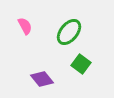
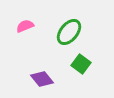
pink semicircle: rotated 84 degrees counterclockwise
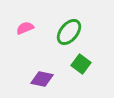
pink semicircle: moved 2 px down
purple diamond: rotated 40 degrees counterclockwise
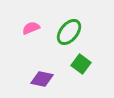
pink semicircle: moved 6 px right
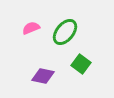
green ellipse: moved 4 px left
purple diamond: moved 1 px right, 3 px up
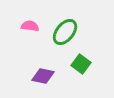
pink semicircle: moved 1 px left, 2 px up; rotated 30 degrees clockwise
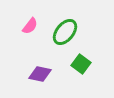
pink semicircle: rotated 120 degrees clockwise
purple diamond: moved 3 px left, 2 px up
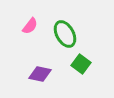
green ellipse: moved 2 px down; rotated 68 degrees counterclockwise
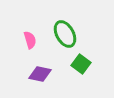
pink semicircle: moved 14 px down; rotated 54 degrees counterclockwise
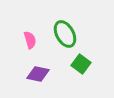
purple diamond: moved 2 px left
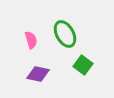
pink semicircle: moved 1 px right
green square: moved 2 px right, 1 px down
